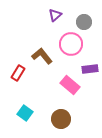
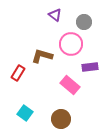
purple triangle: rotated 40 degrees counterclockwise
brown L-shape: rotated 35 degrees counterclockwise
purple rectangle: moved 2 px up
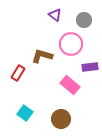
gray circle: moved 2 px up
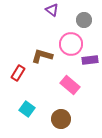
purple triangle: moved 3 px left, 5 px up
purple rectangle: moved 7 px up
cyan square: moved 2 px right, 4 px up
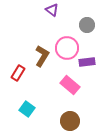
gray circle: moved 3 px right, 5 px down
pink circle: moved 4 px left, 4 px down
brown L-shape: rotated 105 degrees clockwise
purple rectangle: moved 3 px left, 2 px down
brown circle: moved 9 px right, 2 px down
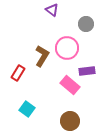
gray circle: moved 1 px left, 1 px up
purple rectangle: moved 9 px down
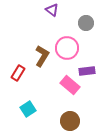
gray circle: moved 1 px up
cyan square: moved 1 px right; rotated 21 degrees clockwise
